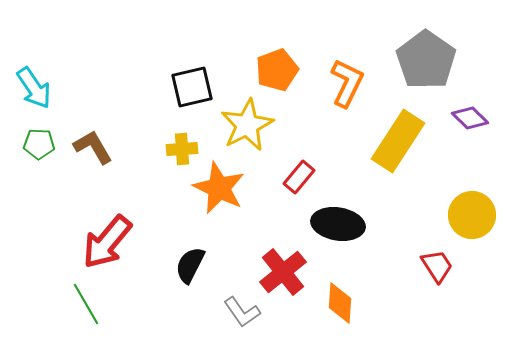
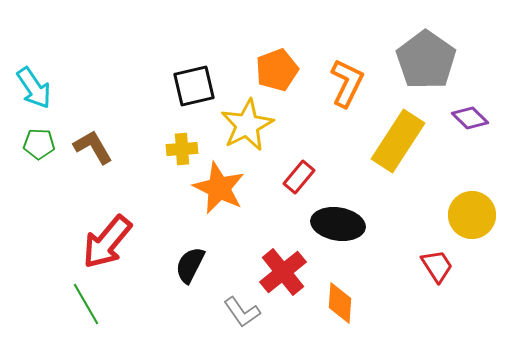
black square: moved 2 px right, 1 px up
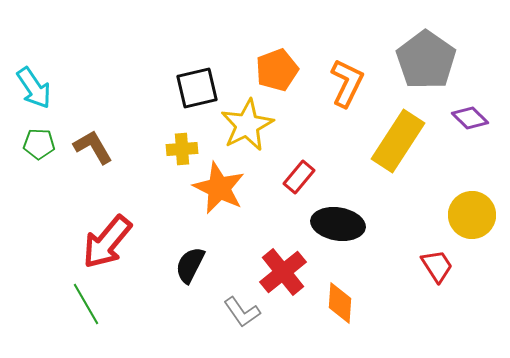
black square: moved 3 px right, 2 px down
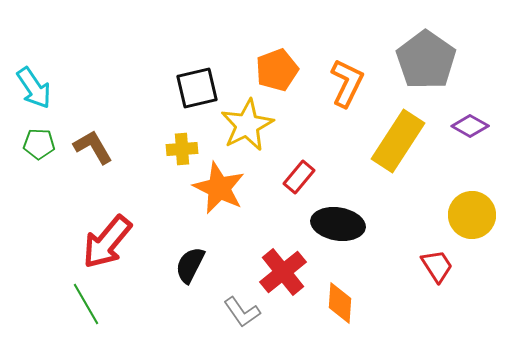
purple diamond: moved 8 px down; rotated 15 degrees counterclockwise
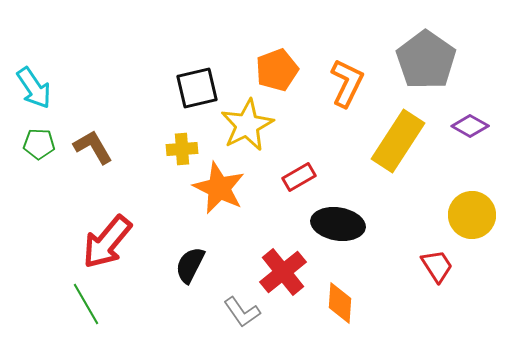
red rectangle: rotated 20 degrees clockwise
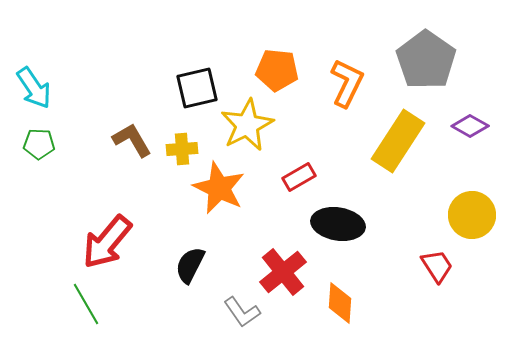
orange pentagon: rotated 27 degrees clockwise
brown L-shape: moved 39 px right, 7 px up
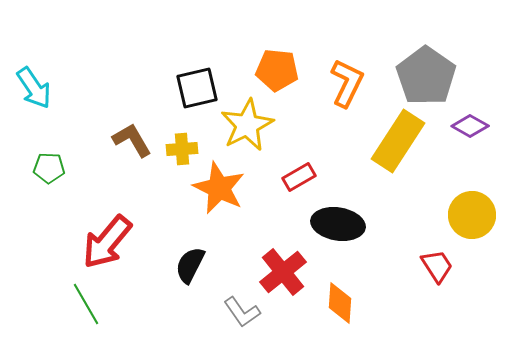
gray pentagon: moved 16 px down
green pentagon: moved 10 px right, 24 px down
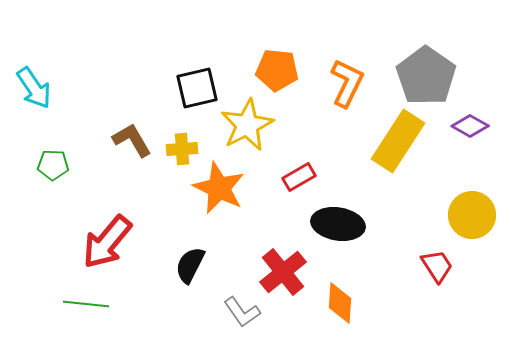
green pentagon: moved 4 px right, 3 px up
green line: rotated 54 degrees counterclockwise
